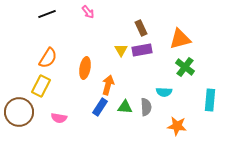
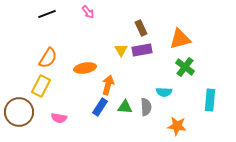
orange ellipse: rotated 70 degrees clockwise
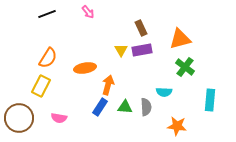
brown circle: moved 6 px down
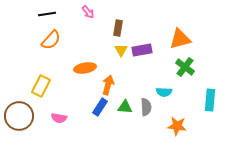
black line: rotated 12 degrees clockwise
brown rectangle: moved 23 px left; rotated 35 degrees clockwise
orange semicircle: moved 3 px right, 18 px up; rotated 10 degrees clockwise
brown circle: moved 2 px up
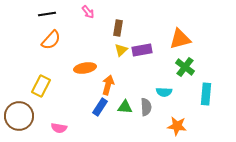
yellow triangle: rotated 16 degrees clockwise
cyan rectangle: moved 4 px left, 6 px up
pink semicircle: moved 10 px down
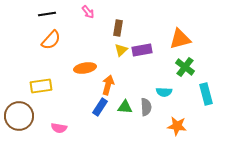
yellow rectangle: rotated 55 degrees clockwise
cyan rectangle: rotated 20 degrees counterclockwise
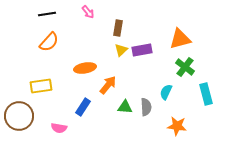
orange semicircle: moved 2 px left, 2 px down
orange arrow: rotated 24 degrees clockwise
cyan semicircle: moved 2 px right; rotated 112 degrees clockwise
blue rectangle: moved 17 px left
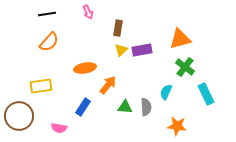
pink arrow: rotated 16 degrees clockwise
cyan rectangle: rotated 10 degrees counterclockwise
